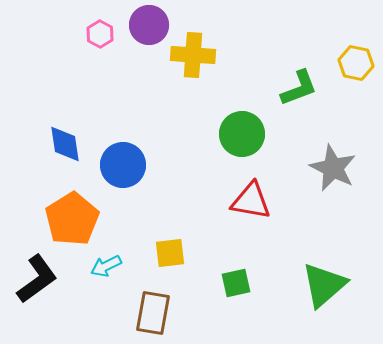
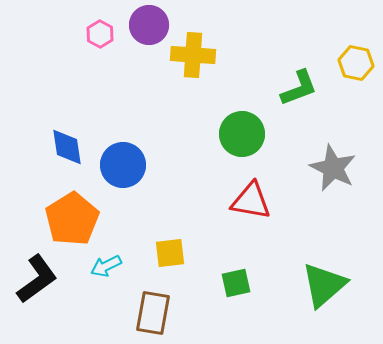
blue diamond: moved 2 px right, 3 px down
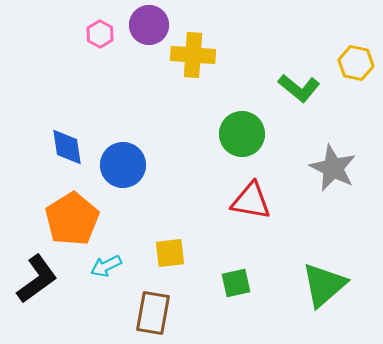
green L-shape: rotated 60 degrees clockwise
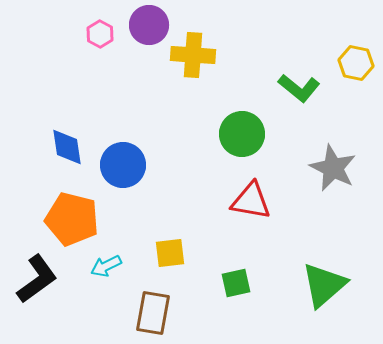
orange pentagon: rotated 26 degrees counterclockwise
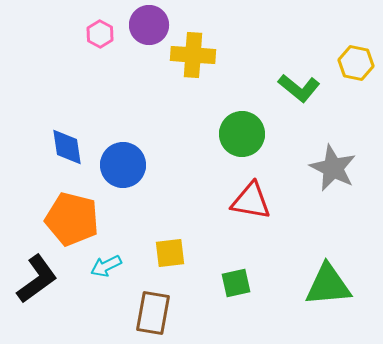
green triangle: moved 4 px right; rotated 36 degrees clockwise
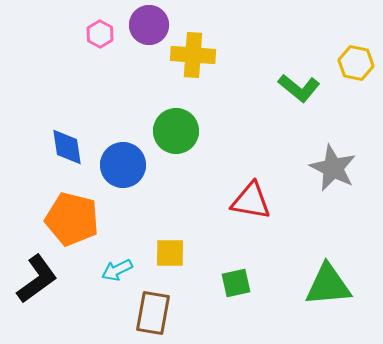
green circle: moved 66 px left, 3 px up
yellow square: rotated 8 degrees clockwise
cyan arrow: moved 11 px right, 4 px down
